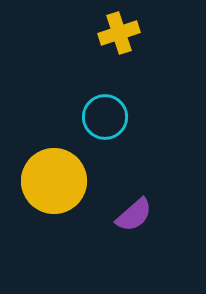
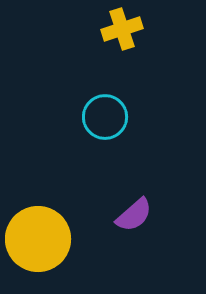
yellow cross: moved 3 px right, 4 px up
yellow circle: moved 16 px left, 58 px down
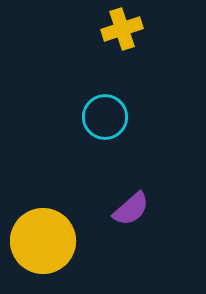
purple semicircle: moved 3 px left, 6 px up
yellow circle: moved 5 px right, 2 px down
